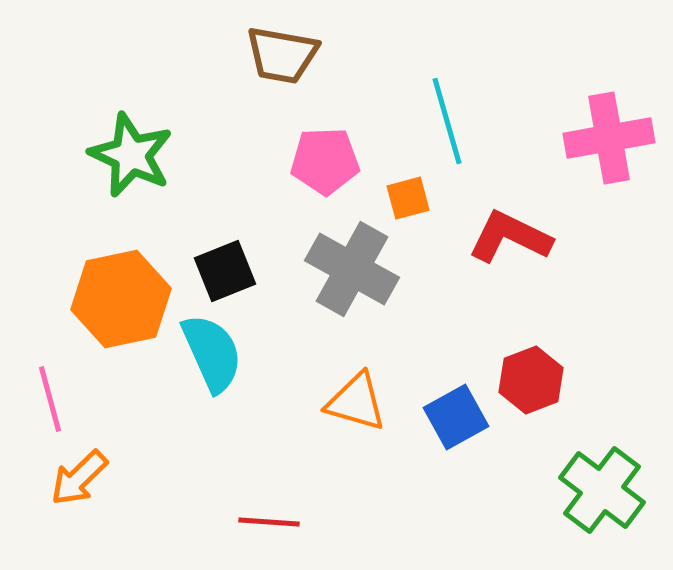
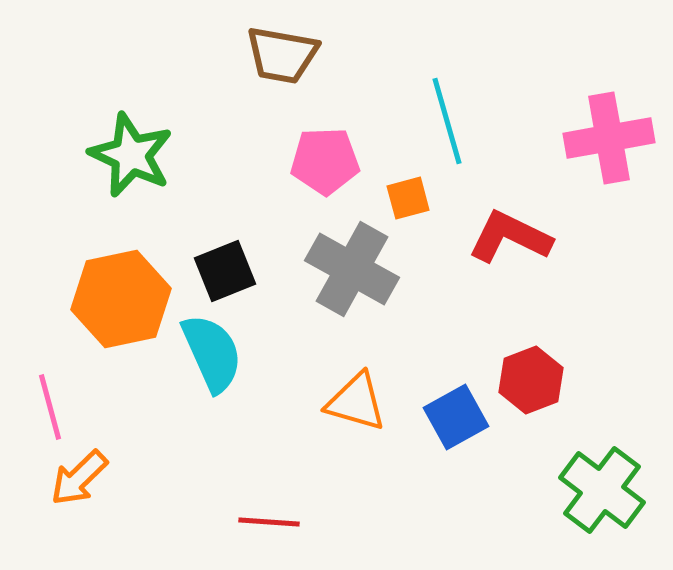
pink line: moved 8 px down
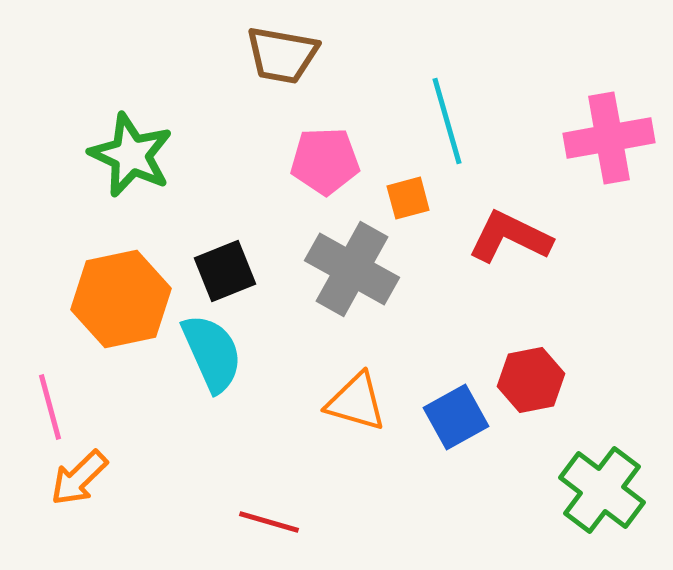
red hexagon: rotated 10 degrees clockwise
red line: rotated 12 degrees clockwise
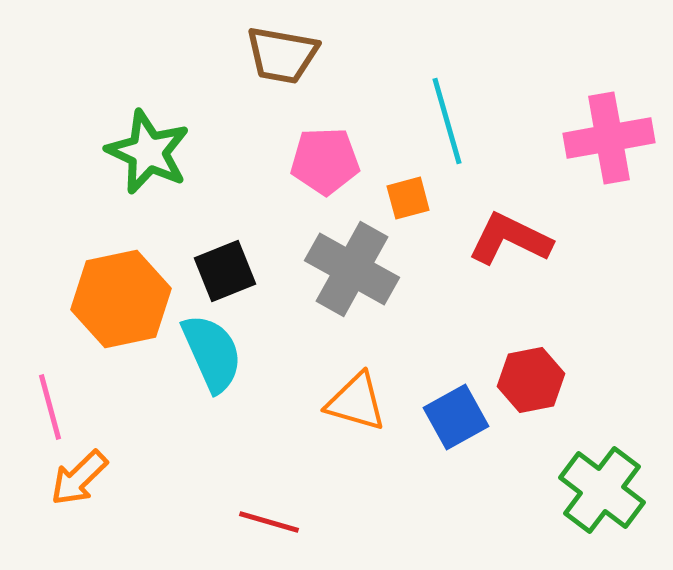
green star: moved 17 px right, 3 px up
red L-shape: moved 2 px down
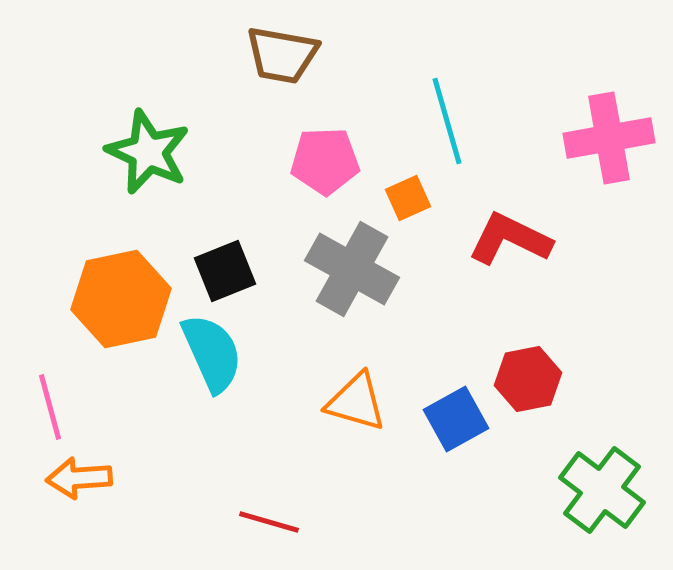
orange square: rotated 9 degrees counterclockwise
red hexagon: moved 3 px left, 1 px up
blue square: moved 2 px down
orange arrow: rotated 40 degrees clockwise
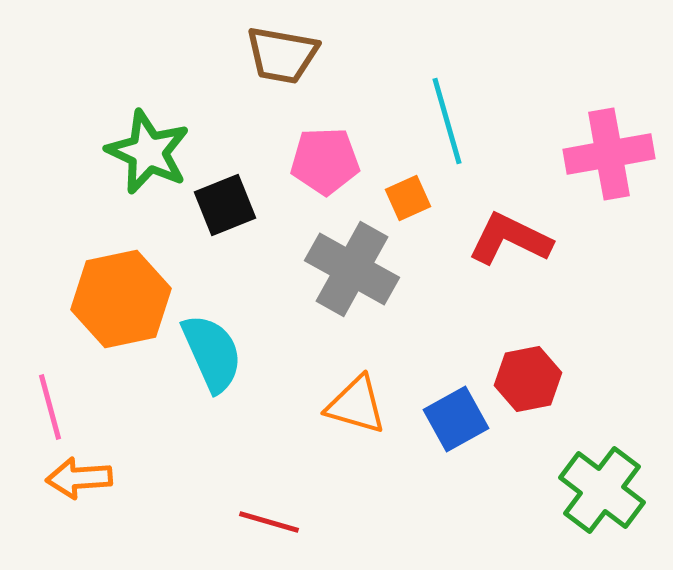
pink cross: moved 16 px down
black square: moved 66 px up
orange triangle: moved 3 px down
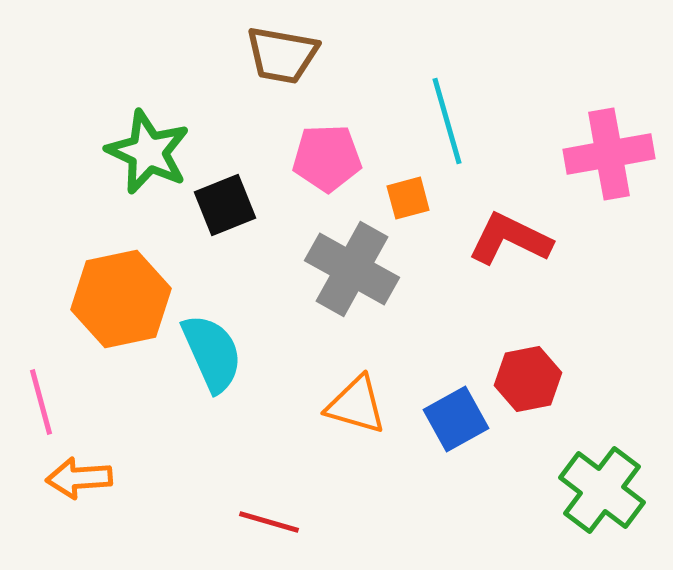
pink pentagon: moved 2 px right, 3 px up
orange square: rotated 9 degrees clockwise
pink line: moved 9 px left, 5 px up
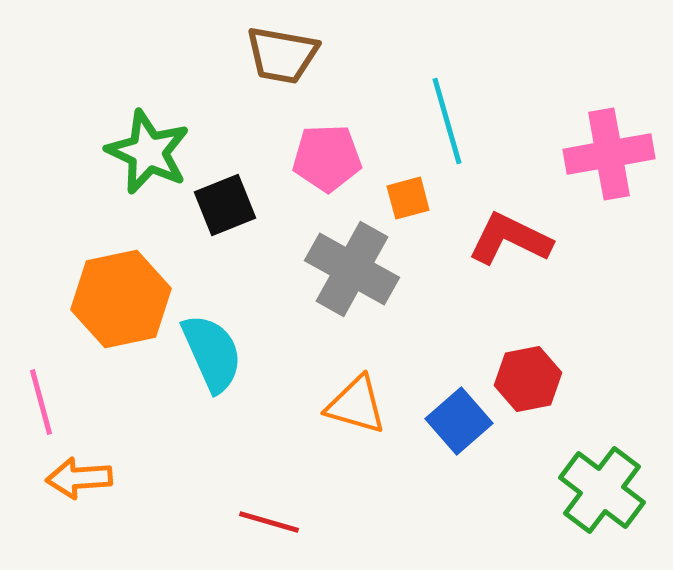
blue square: moved 3 px right, 2 px down; rotated 12 degrees counterclockwise
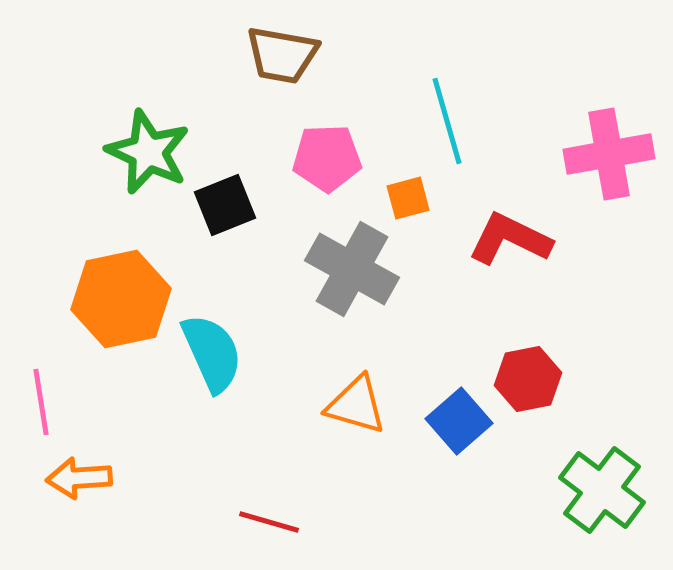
pink line: rotated 6 degrees clockwise
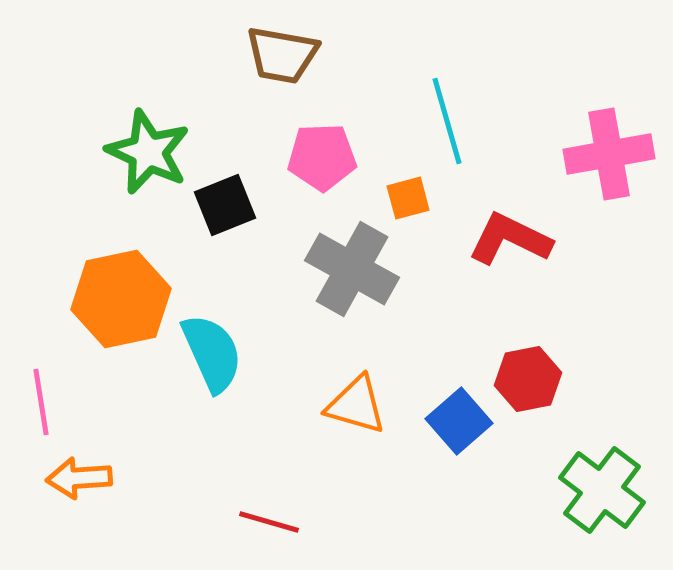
pink pentagon: moved 5 px left, 1 px up
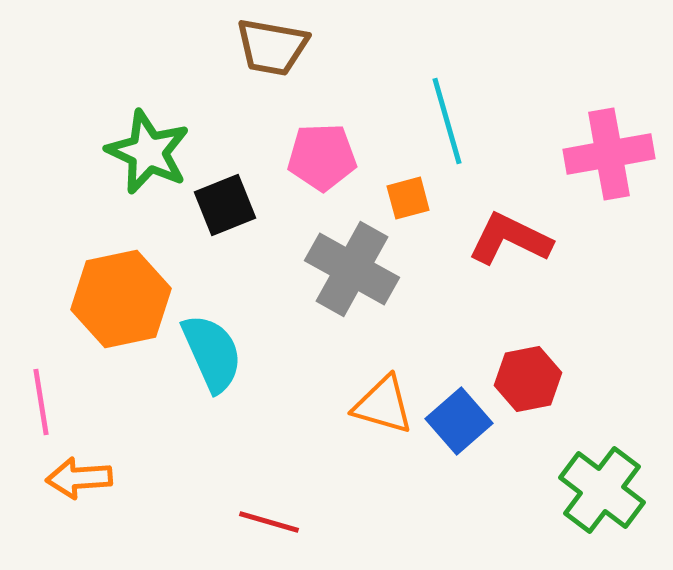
brown trapezoid: moved 10 px left, 8 px up
orange triangle: moved 27 px right
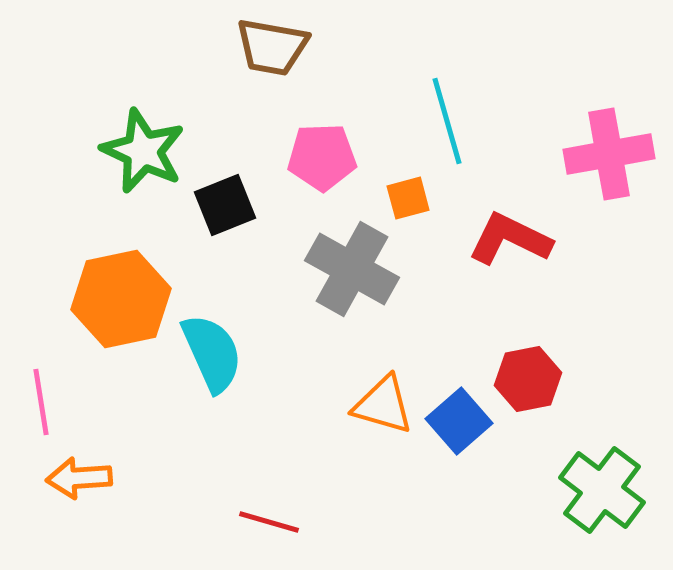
green star: moved 5 px left, 1 px up
